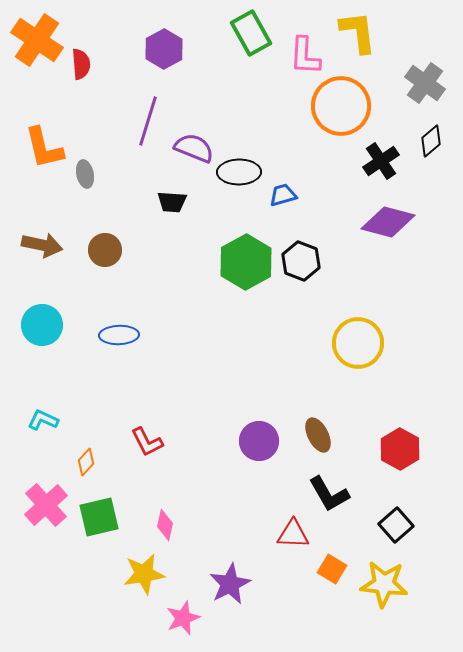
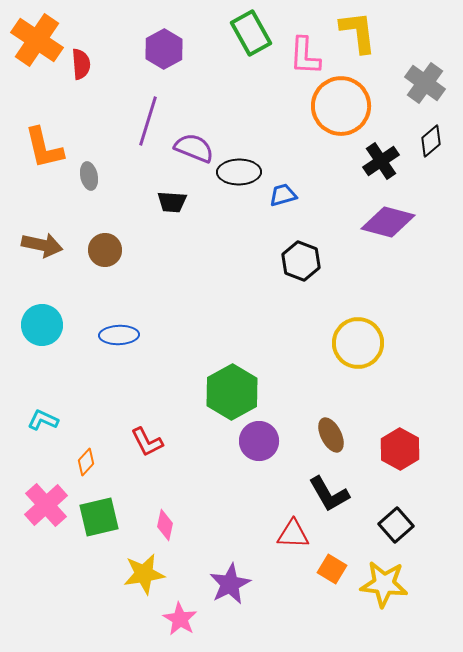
gray ellipse at (85, 174): moved 4 px right, 2 px down
green hexagon at (246, 262): moved 14 px left, 130 px down
brown ellipse at (318, 435): moved 13 px right
pink star at (183, 618): moved 3 px left, 1 px down; rotated 20 degrees counterclockwise
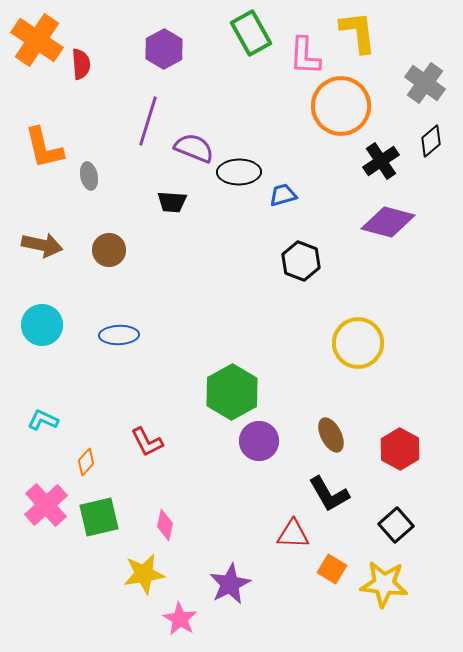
brown circle at (105, 250): moved 4 px right
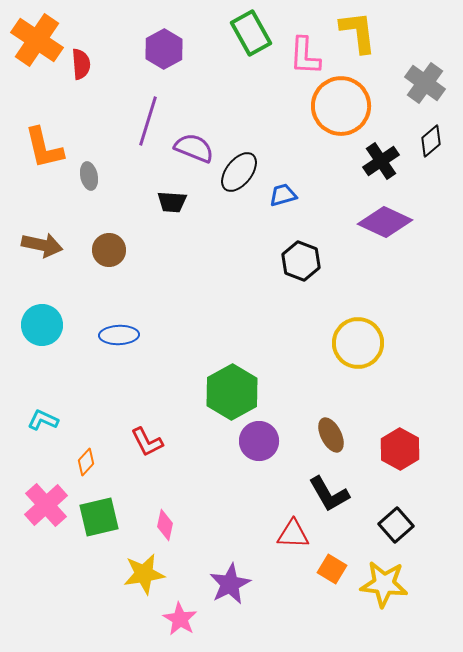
black ellipse at (239, 172): rotated 51 degrees counterclockwise
purple diamond at (388, 222): moved 3 px left; rotated 10 degrees clockwise
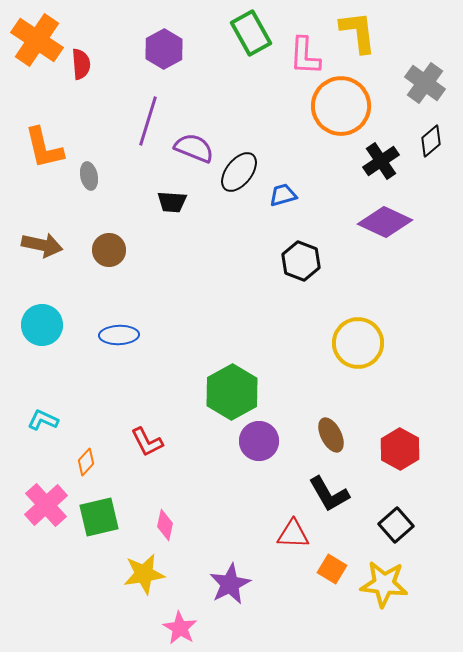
pink star at (180, 619): moved 9 px down
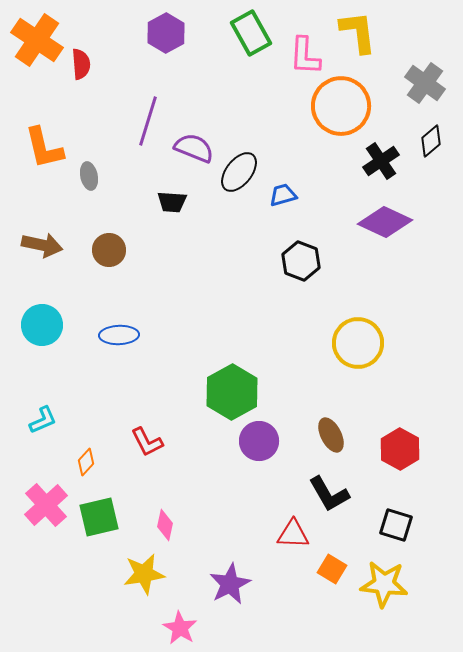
purple hexagon at (164, 49): moved 2 px right, 16 px up
cyan L-shape at (43, 420): rotated 132 degrees clockwise
black square at (396, 525): rotated 32 degrees counterclockwise
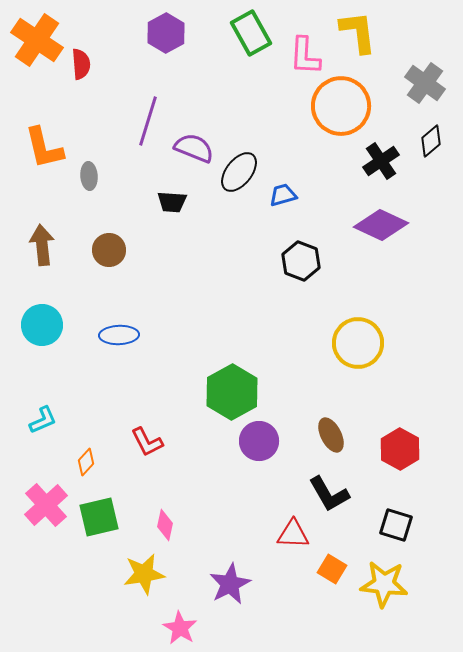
gray ellipse at (89, 176): rotated 8 degrees clockwise
purple diamond at (385, 222): moved 4 px left, 3 px down
brown arrow at (42, 245): rotated 108 degrees counterclockwise
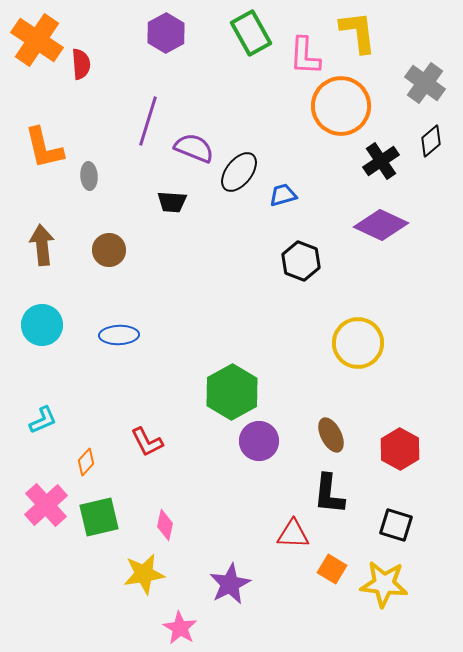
black L-shape at (329, 494): rotated 36 degrees clockwise
